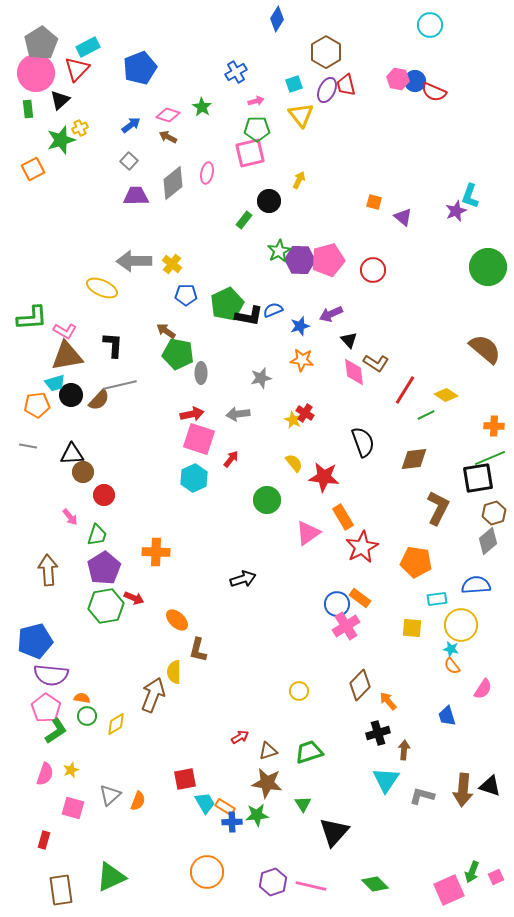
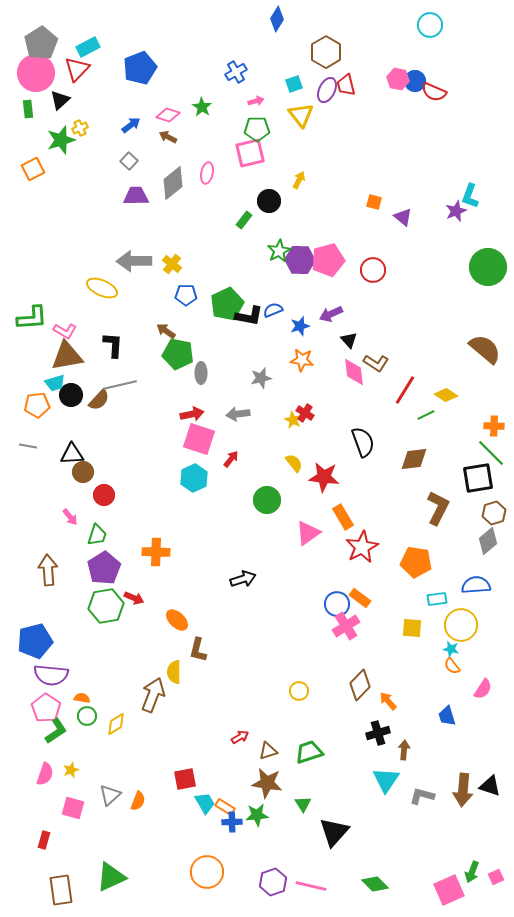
green line at (490, 458): moved 1 px right, 5 px up; rotated 68 degrees clockwise
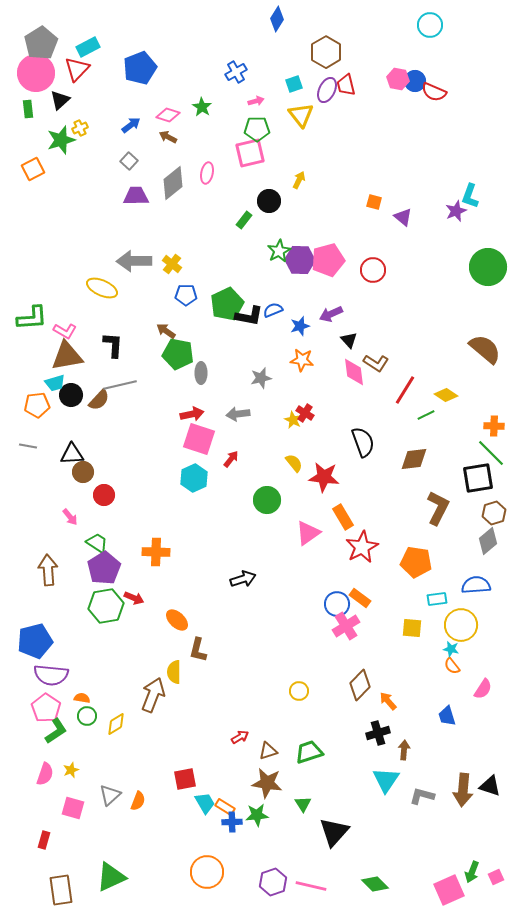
green trapezoid at (97, 535): moved 8 px down; rotated 75 degrees counterclockwise
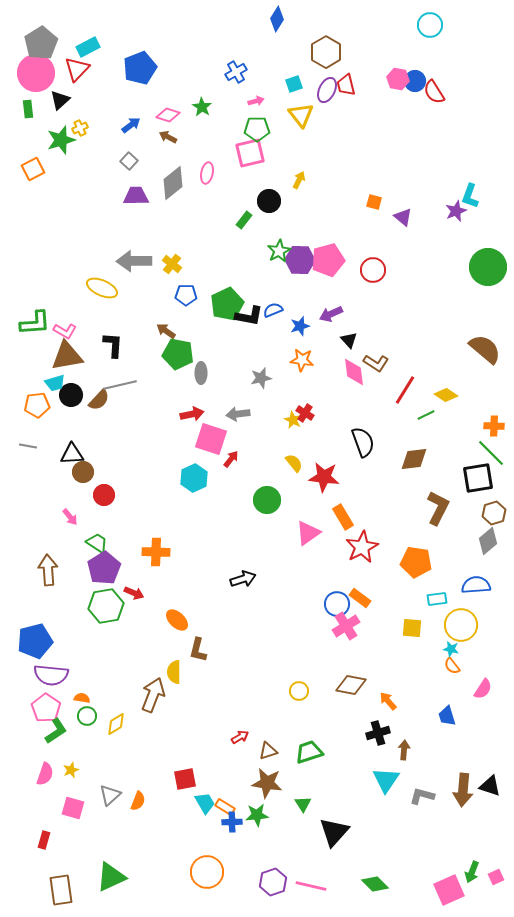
red semicircle at (434, 92): rotated 35 degrees clockwise
green L-shape at (32, 318): moved 3 px right, 5 px down
pink square at (199, 439): moved 12 px right
red arrow at (134, 598): moved 5 px up
brown diamond at (360, 685): moved 9 px left; rotated 56 degrees clockwise
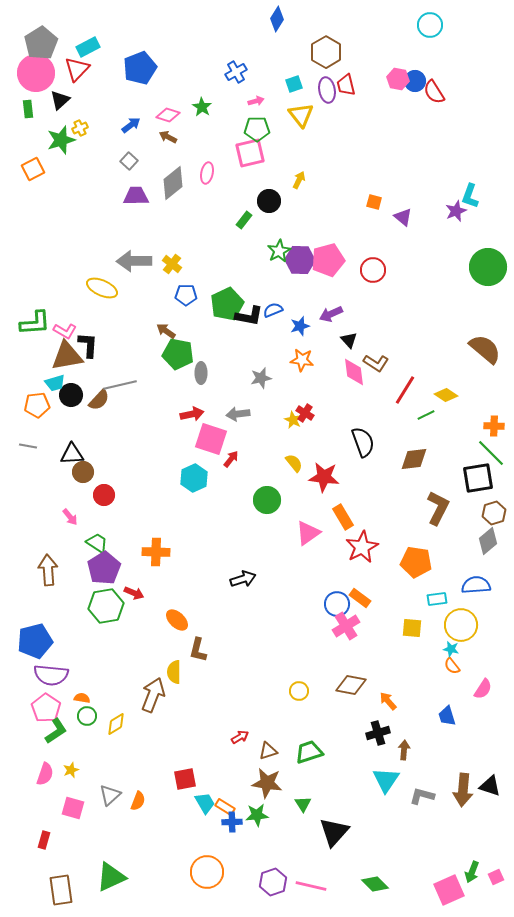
purple ellipse at (327, 90): rotated 35 degrees counterclockwise
black L-shape at (113, 345): moved 25 px left
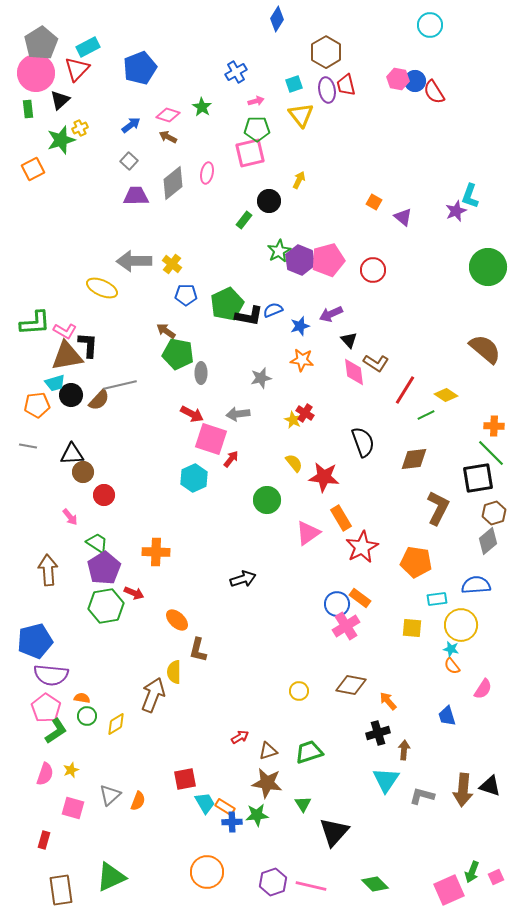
orange square at (374, 202): rotated 14 degrees clockwise
purple hexagon at (300, 260): rotated 20 degrees clockwise
red arrow at (192, 414): rotated 40 degrees clockwise
orange rectangle at (343, 517): moved 2 px left, 1 px down
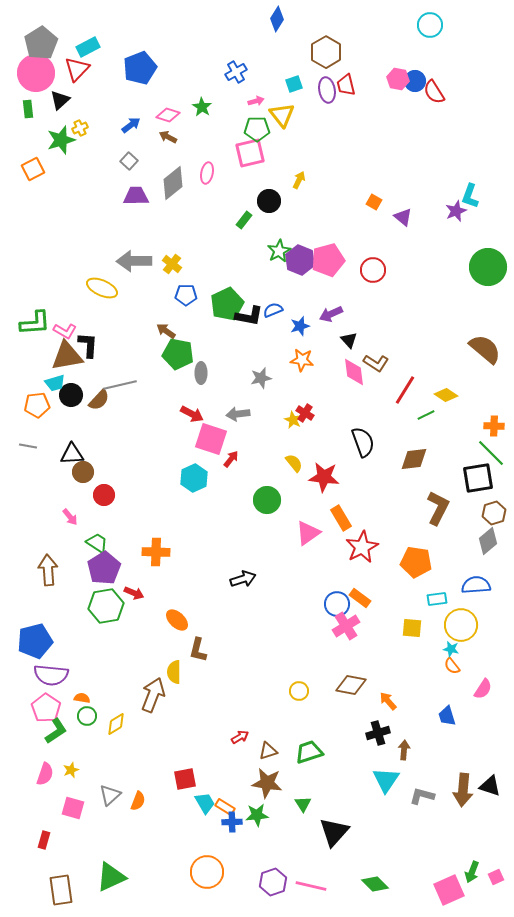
yellow triangle at (301, 115): moved 19 px left
